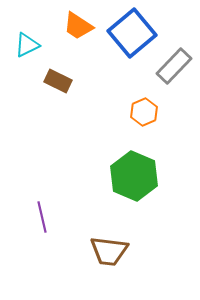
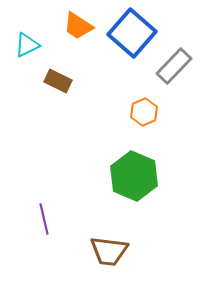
blue square: rotated 9 degrees counterclockwise
purple line: moved 2 px right, 2 px down
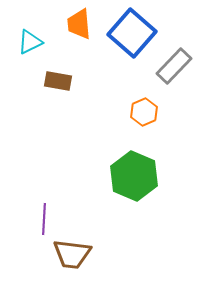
orange trapezoid: moved 1 px right, 2 px up; rotated 52 degrees clockwise
cyan triangle: moved 3 px right, 3 px up
brown rectangle: rotated 16 degrees counterclockwise
purple line: rotated 16 degrees clockwise
brown trapezoid: moved 37 px left, 3 px down
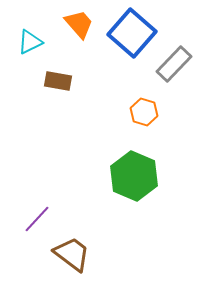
orange trapezoid: rotated 144 degrees clockwise
gray rectangle: moved 2 px up
orange hexagon: rotated 20 degrees counterclockwise
purple line: moved 7 px left; rotated 40 degrees clockwise
brown trapezoid: rotated 150 degrees counterclockwise
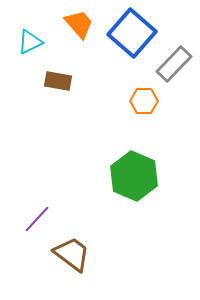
orange hexagon: moved 11 px up; rotated 16 degrees counterclockwise
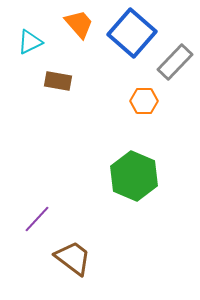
gray rectangle: moved 1 px right, 2 px up
brown trapezoid: moved 1 px right, 4 px down
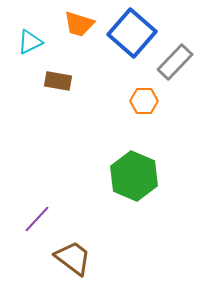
orange trapezoid: rotated 148 degrees clockwise
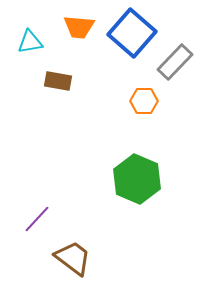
orange trapezoid: moved 3 px down; rotated 12 degrees counterclockwise
cyan triangle: rotated 16 degrees clockwise
green hexagon: moved 3 px right, 3 px down
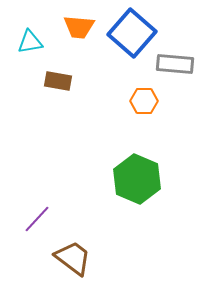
gray rectangle: moved 2 px down; rotated 51 degrees clockwise
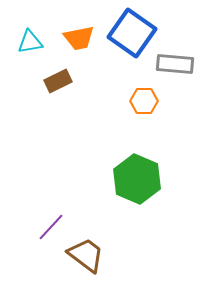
orange trapezoid: moved 11 px down; rotated 16 degrees counterclockwise
blue square: rotated 6 degrees counterclockwise
brown rectangle: rotated 36 degrees counterclockwise
purple line: moved 14 px right, 8 px down
brown trapezoid: moved 13 px right, 3 px up
